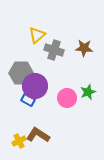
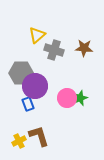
green star: moved 8 px left, 6 px down
blue rectangle: moved 4 px down; rotated 40 degrees clockwise
brown L-shape: moved 1 px right, 1 px down; rotated 40 degrees clockwise
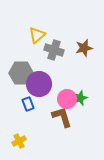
brown star: rotated 18 degrees counterclockwise
purple circle: moved 4 px right, 2 px up
pink circle: moved 1 px down
brown L-shape: moved 23 px right, 19 px up
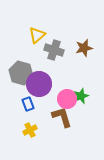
gray hexagon: rotated 15 degrees clockwise
green star: moved 1 px right, 2 px up
yellow cross: moved 11 px right, 11 px up
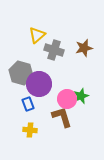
yellow cross: rotated 32 degrees clockwise
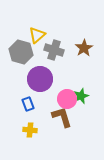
brown star: rotated 18 degrees counterclockwise
gray hexagon: moved 21 px up
purple circle: moved 1 px right, 5 px up
